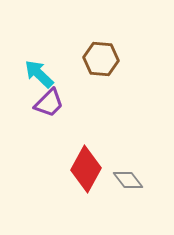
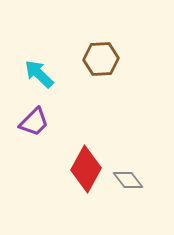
brown hexagon: rotated 8 degrees counterclockwise
purple trapezoid: moved 15 px left, 19 px down
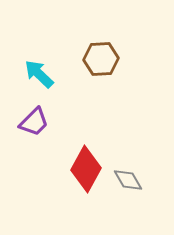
gray diamond: rotated 8 degrees clockwise
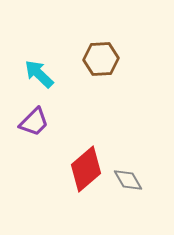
red diamond: rotated 21 degrees clockwise
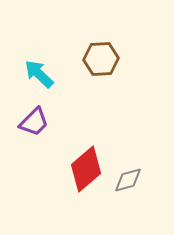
gray diamond: rotated 76 degrees counterclockwise
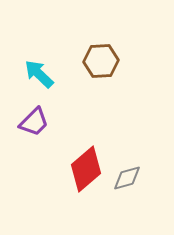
brown hexagon: moved 2 px down
gray diamond: moved 1 px left, 2 px up
